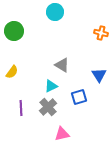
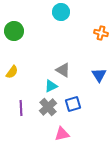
cyan circle: moved 6 px right
gray triangle: moved 1 px right, 5 px down
blue square: moved 6 px left, 7 px down
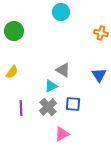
blue square: rotated 21 degrees clockwise
pink triangle: rotated 14 degrees counterclockwise
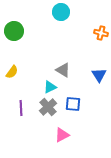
cyan triangle: moved 1 px left, 1 px down
pink triangle: moved 1 px down
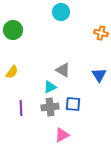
green circle: moved 1 px left, 1 px up
gray cross: moved 2 px right; rotated 36 degrees clockwise
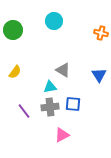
cyan circle: moved 7 px left, 9 px down
yellow semicircle: moved 3 px right
cyan triangle: rotated 16 degrees clockwise
purple line: moved 3 px right, 3 px down; rotated 35 degrees counterclockwise
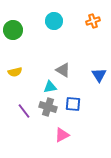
orange cross: moved 8 px left, 12 px up; rotated 32 degrees counterclockwise
yellow semicircle: rotated 40 degrees clockwise
gray cross: moved 2 px left; rotated 24 degrees clockwise
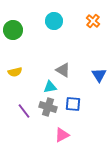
orange cross: rotated 32 degrees counterclockwise
